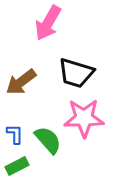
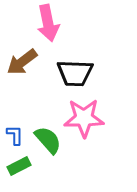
pink arrow: rotated 42 degrees counterclockwise
black trapezoid: moved 1 px left; rotated 15 degrees counterclockwise
brown arrow: moved 1 px right, 20 px up
blue L-shape: moved 1 px down
green rectangle: moved 2 px right
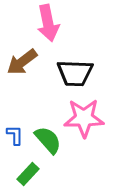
green rectangle: moved 9 px right, 8 px down; rotated 20 degrees counterclockwise
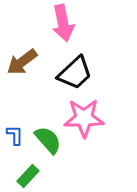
pink arrow: moved 15 px right
black trapezoid: rotated 45 degrees counterclockwise
green rectangle: moved 2 px down
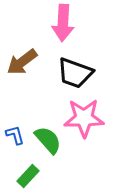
pink arrow: rotated 15 degrees clockwise
black trapezoid: rotated 63 degrees clockwise
blue L-shape: rotated 15 degrees counterclockwise
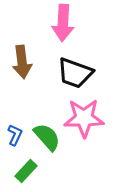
brown arrow: rotated 60 degrees counterclockwise
blue L-shape: rotated 40 degrees clockwise
green semicircle: moved 1 px left, 3 px up
green rectangle: moved 2 px left, 5 px up
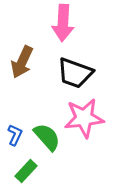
brown arrow: rotated 32 degrees clockwise
pink star: rotated 6 degrees counterclockwise
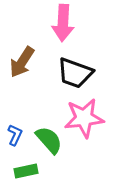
brown arrow: rotated 8 degrees clockwise
green semicircle: moved 2 px right, 3 px down
green rectangle: rotated 35 degrees clockwise
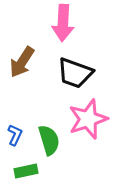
pink star: moved 4 px right, 1 px down; rotated 12 degrees counterclockwise
green semicircle: rotated 24 degrees clockwise
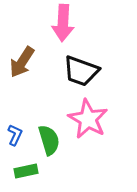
black trapezoid: moved 6 px right, 2 px up
pink star: rotated 24 degrees counterclockwise
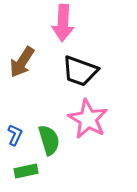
black trapezoid: moved 1 px left
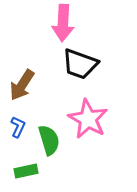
brown arrow: moved 23 px down
black trapezoid: moved 7 px up
blue L-shape: moved 3 px right, 8 px up
